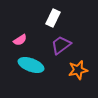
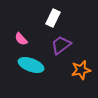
pink semicircle: moved 1 px right, 1 px up; rotated 80 degrees clockwise
orange star: moved 3 px right
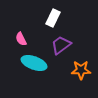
pink semicircle: rotated 16 degrees clockwise
cyan ellipse: moved 3 px right, 2 px up
orange star: rotated 12 degrees clockwise
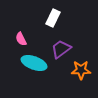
purple trapezoid: moved 4 px down
